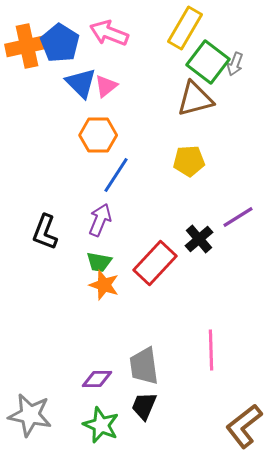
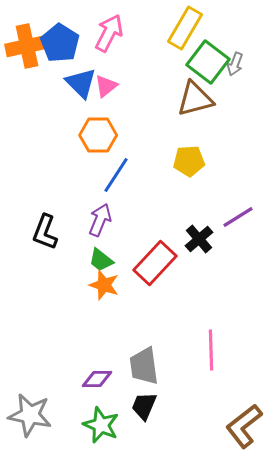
pink arrow: rotated 96 degrees clockwise
green trapezoid: moved 2 px right, 2 px up; rotated 28 degrees clockwise
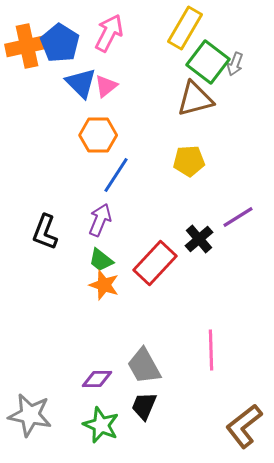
gray trapezoid: rotated 21 degrees counterclockwise
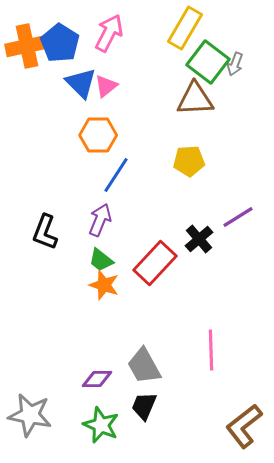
brown triangle: rotated 12 degrees clockwise
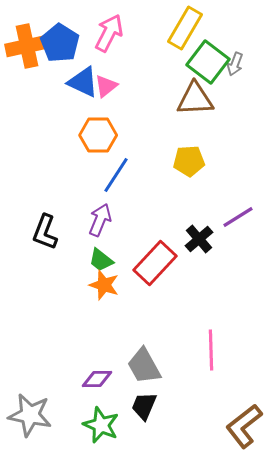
blue triangle: moved 2 px right, 1 px up; rotated 20 degrees counterclockwise
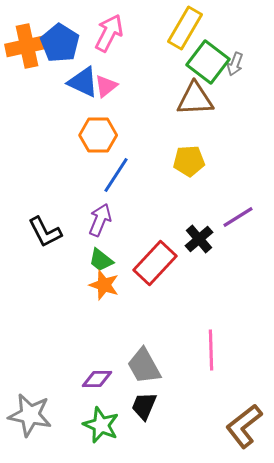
black L-shape: rotated 48 degrees counterclockwise
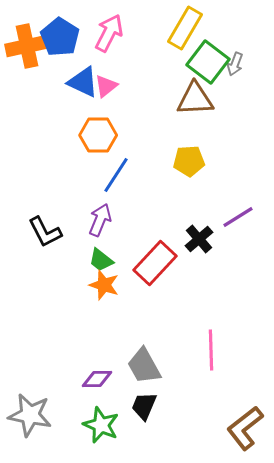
blue pentagon: moved 6 px up
brown L-shape: moved 1 px right, 2 px down
